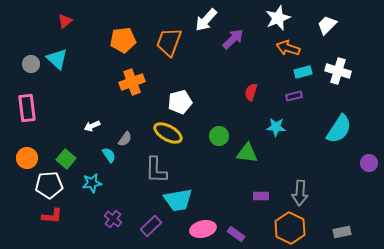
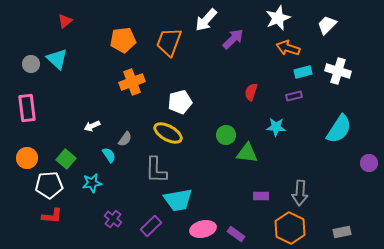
green circle at (219, 136): moved 7 px right, 1 px up
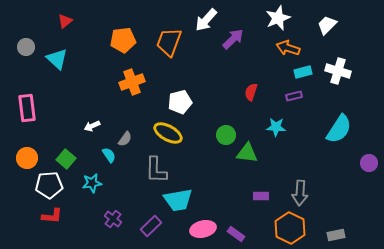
gray circle at (31, 64): moved 5 px left, 17 px up
gray rectangle at (342, 232): moved 6 px left, 3 px down
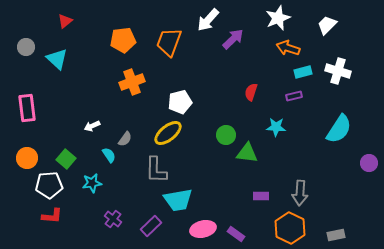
white arrow at (206, 20): moved 2 px right
yellow ellipse at (168, 133): rotated 68 degrees counterclockwise
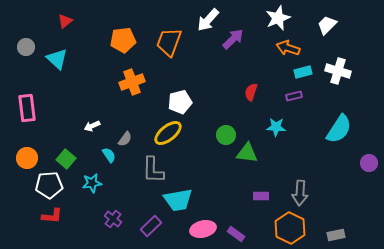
gray L-shape at (156, 170): moved 3 px left
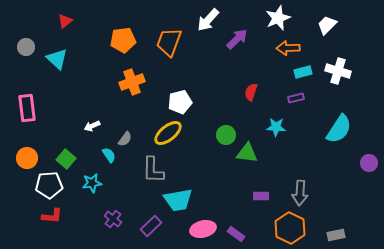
purple arrow at (233, 39): moved 4 px right
orange arrow at (288, 48): rotated 20 degrees counterclockwise
purple rectangle at (294, 96): moved 2 px right, 2 px down
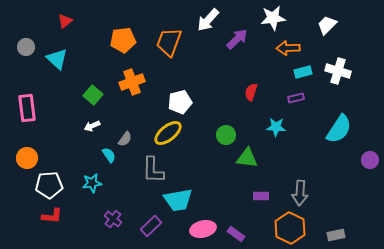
white star at (278, 18): moved 5 px left; rotated 15 degrees clockwise
green triangle at (247, 153): moved 5 px down
green square at (66, 159): moved 27 px right, 64 px up
purple circle at (369, 163): moved 1 px right, 3 px up
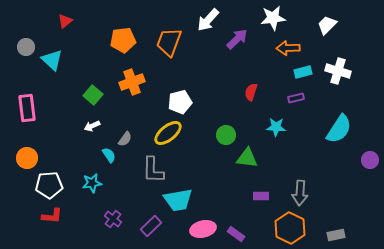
cyan triangle at (57, 59): moved 5 px left, 1 px down
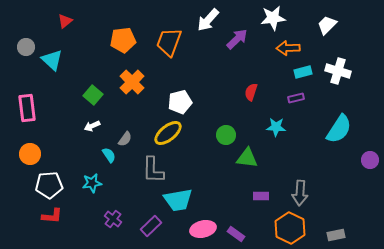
orange cross at (132, 82): rotated 25 degrees counterclockwise
orange circle at (27, 158): moved 3 px right, 4 px up
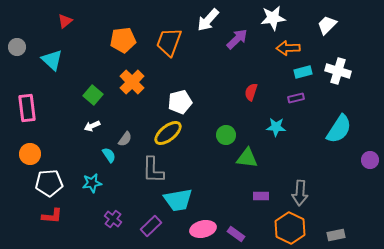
gray circle at (26, 47): moved 9 px left
white pentagon at (49, 185): moved 2 px up
